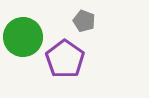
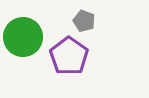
purple pentagon: moved 4 px right, 3 px up
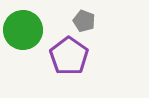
green circle: moved 7 px up
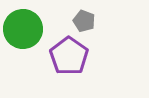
green circle: moved 1 px up
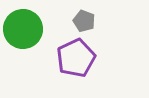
purple pentagon: moved 7 px right, 2 px down; rotated 12 degrees clockwise
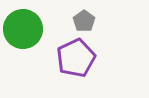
gray pentagon: rotated 15 degrees clockwise
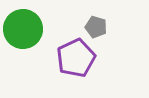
gray pentagon: moved 12 px right, 6 px down; rotated 20 degrees counterclockwise
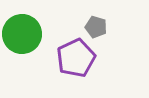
green circle: moved 1 px left, 5 px down
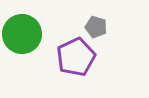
purple pentagon: moved 1 px up
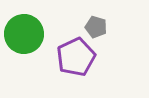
green circle: moved 2 px right
